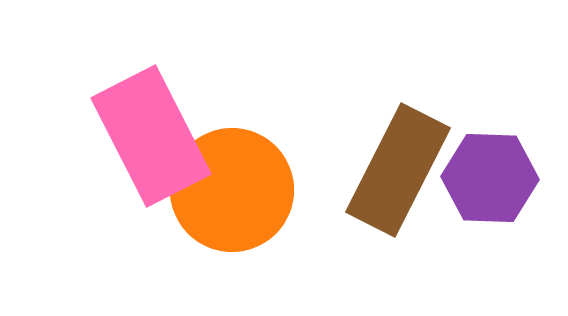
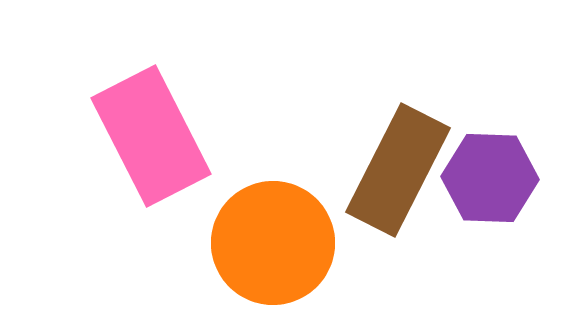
orange circle: moved 41 px right, 53 px down
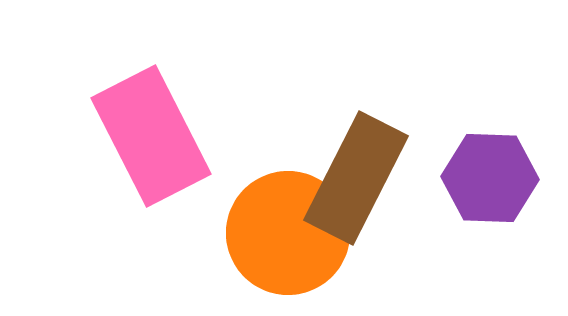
brown rectangle: moved 42 px left, 8 px down
orange circle: moved 15 px right, 10 px up
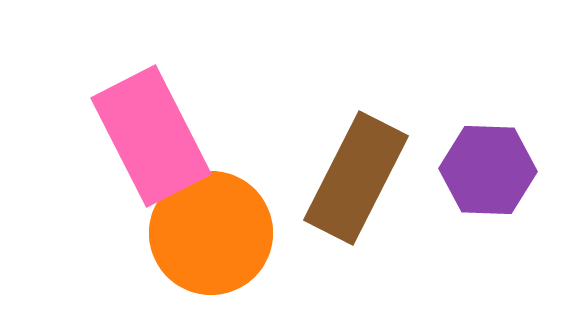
purple hexagon: moved 2 px left, 8 px up
orange circle: moved 77 px left
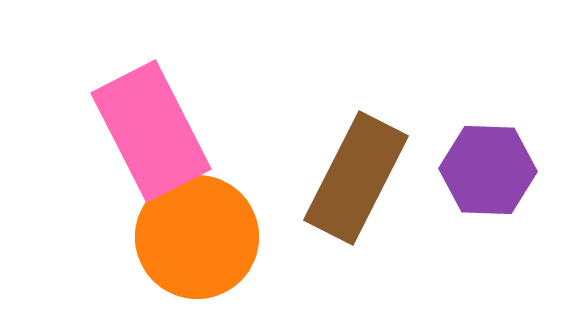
pink rectangle: moved 5 px up
orange circle: moved 14 px left, 4 px down
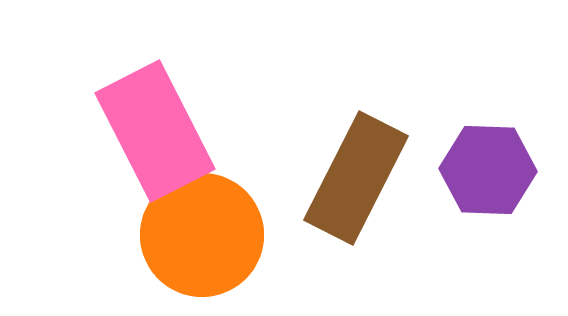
pink rectangle: moved 4 px right
orange circle: moved 5 px right, 2 px up
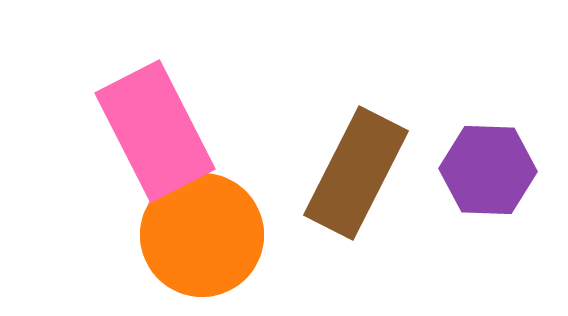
brown rectangle: moved 5 px up
